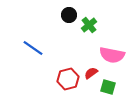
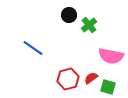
pink semicircle: moved 1 px left, 1 px down
red semicircle: moved 5 px down
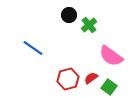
pink semicircle: rotated 25 degrees clockwise
green square: moved 1 px right; rotated 21 degrees clockwise
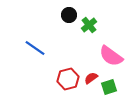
blue line: moved 2 px right
green square: rotated 35 degrees clockwise
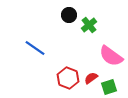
red hexagon: moved 1 px up; rotated 25 degrees counterclockwise
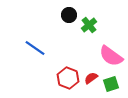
green square: moved 2 px right, 3 px up
